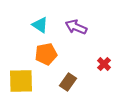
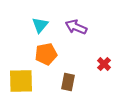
cyan triangle: rotated 36 degrees clockwise
brown rectangle: rotated 24 degrees counterclockwise
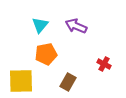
purple arrow: moved 1 px up
red cross: rotated 16 degrees counterclockwise
brown rectangle: rotated 18 degrees clockwise
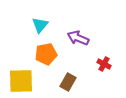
purple arrow: moved 2 px right, 12 px down
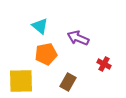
cyan triangle: moved 1 px down; rotated 30 degrees counterclockwise
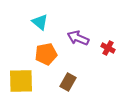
cyan triangle: moved 4 px up
red cross: moved 4 px right, 16 px up
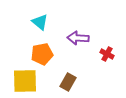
purple arrow: rotated 20 degrees counterclockwise
red cross: moved 1 px left, 6 px down
orange pentagon: moved 4 px left
yellow square: moved 4 px right
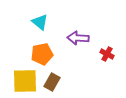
brown rectangle: moved 16 px left
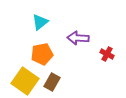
cyan triangle: rotated 42 degrees clockwise
yellow square: rotated 36 degrees clockwise
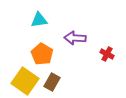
cyan triangle: moved 1 px left, 2 px up; rotated 30 degrees clockwise
purple arrow: moved 3 px left
orange pentagon: rotated 30 degrees counterclockwise
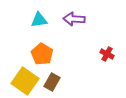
purple arrow: moved 1 px left, 19 px up
